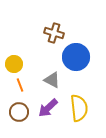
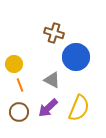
yellow semicircle: rotated 28 degrees clockwise
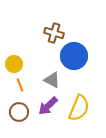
blue circle: moved 2 px left, 1 px up
purple arrow: moved 2 px up
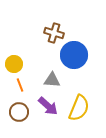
blue circle: moved 1 px up
gray triangle: rotated 24 degrees counterclockwise
purple arrow: rotated 95 degrees counterclockwise
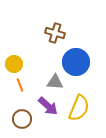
brown cross: moved 1 px right
blue circle: moved 2 px right, 7 px down
gray triangle: moved 3 px right, 2 px down
brown circle: moved 3 px right, 7 px down
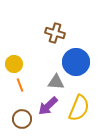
gray triangle: moved 1 px right
purple arrow: rotated 95 degrees clockwise
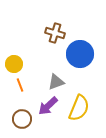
blue circle: moved 4 px right, 8 px up
gray triangle: rotated 24 degrees counterclockwise
